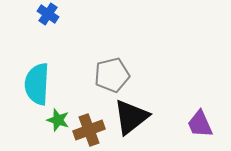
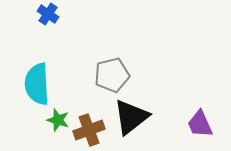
cyan semicircle: rotated 6 degrees counterclockwise
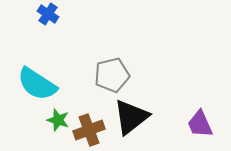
cyan semicircle: rotated 54 degrees counterclockwise
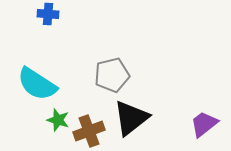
blue cross: rotated 30 degrees counterclockwise
black triangle: moved 1 px down
purple trapezoid: moved 4 px right; rotated 76 degrees clockwise
brown cross: moved 1 px down
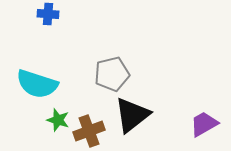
gray pentagon: moved 1 px up
cyan semicircle: rotated 15 degrees counterclockwise
black triangle: moved 1 px right, 3 px up
purple trapezoid: rotated 8 degrees clockwise
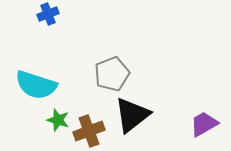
blue cross: rotated 25 degrees counterclockwise
gray pentagon: rotated 8 degrees counterclockwise
cyan semicircle: moved 1 px left, 1 px down
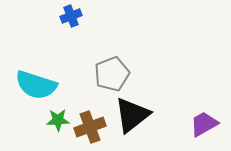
blue cross: moved 23 px right, 2 px down
green star: rotated 20 degrees counterclockwise
brown cross: moved 1 px right, 4 px up
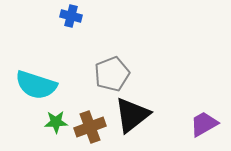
blue cross: rotated 35 degrees clockwise
green star: moved 2 px left, 2 px down
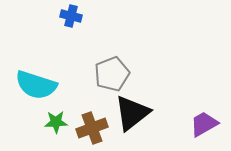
black triangle: moved 2 px up
brown cross: moved 2 px right, 1 px down
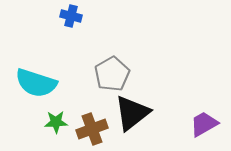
gray pentagon: rotated 8 degrees counterclockwise
cyan semicircle: moved 2 px up
brown cross: moved 1 px down
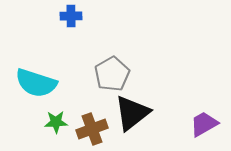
blue cross: rotated 15 degrees counterclockwise
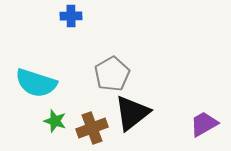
green star: moved 1 px left, 1 px up; rotated 20 degrees clockwise
brown cross: moved 1 px up
